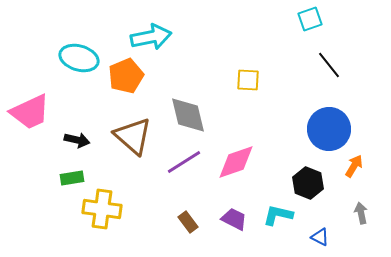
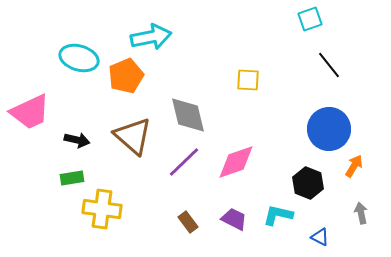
purple line: rotated 12 degrees counterclockwise
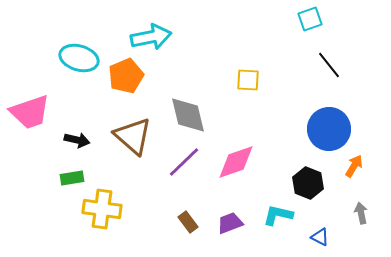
pink trapezoid: rotated 6 degrees clockwise
purple trapezoid: moved 4 px left, 4 px down; rotated 48 degrees counterclockwise
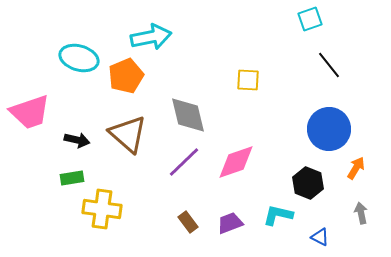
brown triangle: moved 5 px left, 2 px up
orange arrow: moved 2 px right, 2 px down
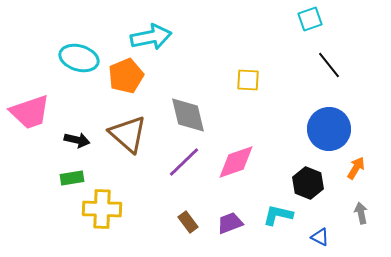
yellow cross: rotated 6 degrees counterclockwise
